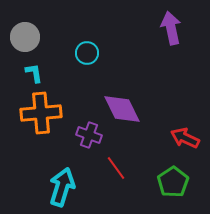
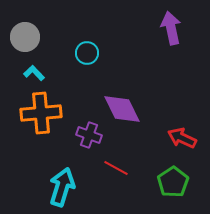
cyan L-shape: rotated 35 degrees counterclockwise
red arrow: moved 3 px left
red line: rotated 25 degrees counterclockwise
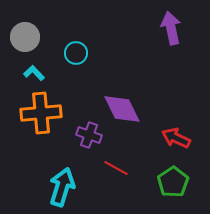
cyan circle: moved 11 px left
red arrow: moved 6 px left
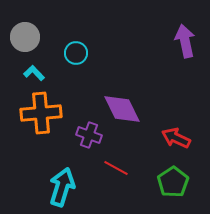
purple arrow: moved 14 px right, 13 px down
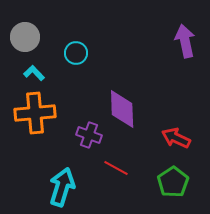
purple diamond: rotated 24 degrees clockwise
orange cross: moved 6 px left
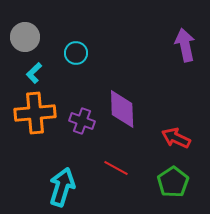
purple arrow: moved 4 px down
cyan L-shape: rotated 90 degrees counterclockwise
purple cross: moved 7 px left, 14 px up
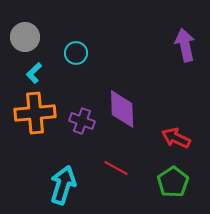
cyan arrow: moved 1 px right, 2 px up
